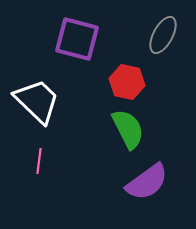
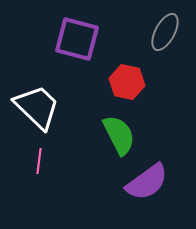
gray ellipse: moved 2 px right, 3 px up
white trapezoid: moved 6 px down
green semicircle: moved 9 px left, 6 px down
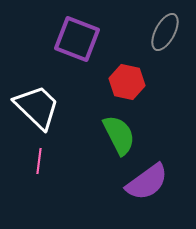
purple square: rotated 6 degrees clockwise
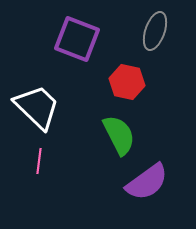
gray ellipse: moved 10 px left, 1 px up; rotated 9 degrees counterclockwise
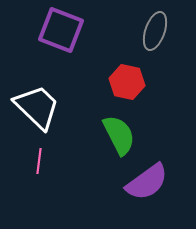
purple square: moved 16 px left, 9 px up
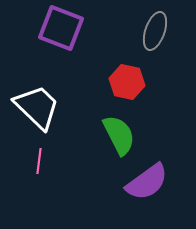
purple square: moved 2 px up
